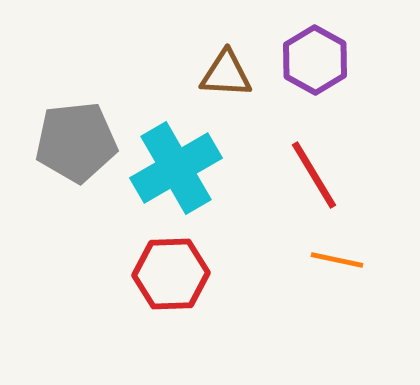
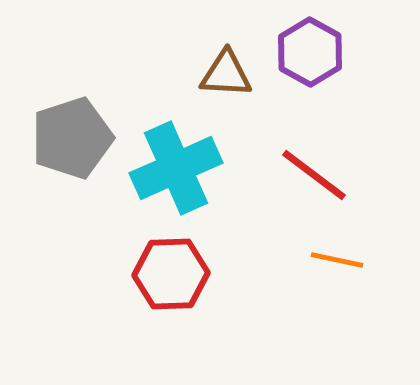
purple hexagon: moved 5 px left, 8 px up
gray pentagon: moved 4 px left, 4 px up; rotated 12 degrees counterclockwise
cyan cross: rotated 6 degrees clockwise
red line: rotated 22 degrees counterclockwise
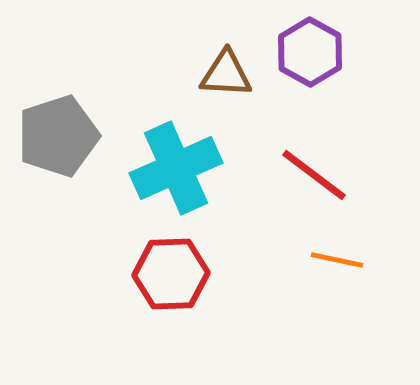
gray pentagon: moved 14 px left, 2 px up
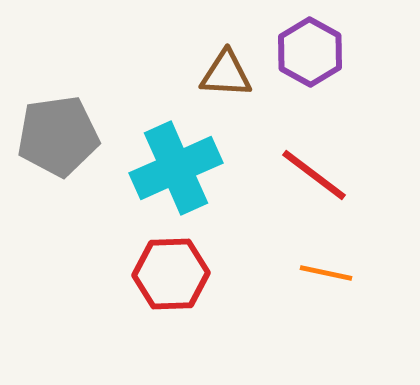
gray pentagon: rotated 10 degrees clockwise
orange line: moved 11 px left, 13 px down
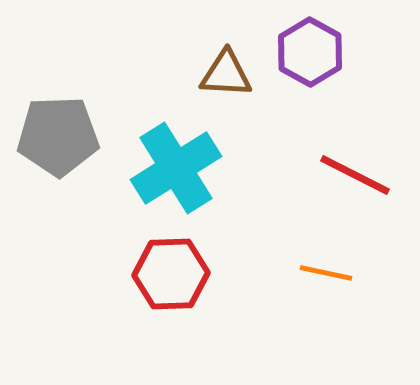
gray pentagon: rotated 6 degrees clockwise
cyan cross: rotated 8 degrees counterclockwise
red line: moved 41 px right; rotated 10 degrees counterclockwise
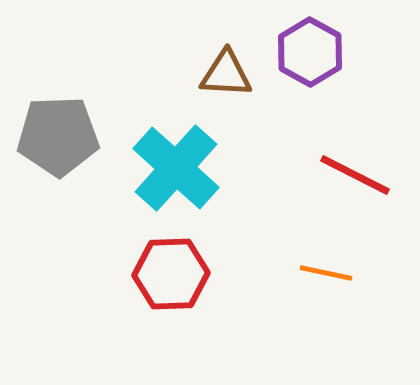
cyan cross: rotated 16 degrees counterclockwise
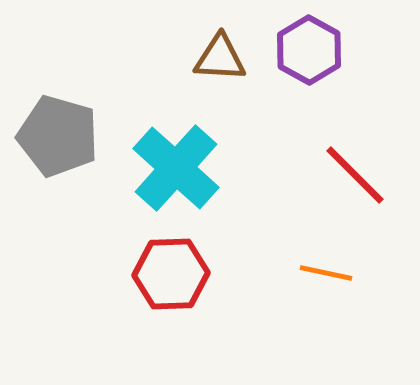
purple hexagon: moved 1 px left, 2 px up
brown triangle: moved 6 px left, 16 px up
gray pentagon: rotated 18 degrees clockwise
red line: rotated 18 degrees clockwise
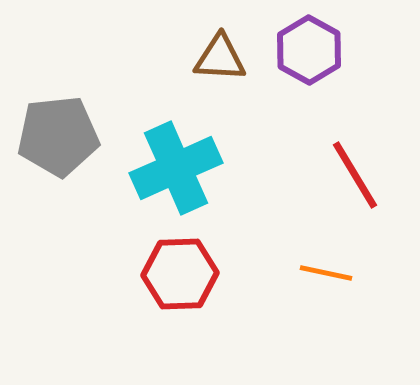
gray pentagon: rotated 22 degrees counterclockwise
cyan cross: rotated 24 degrees clockwise
red line: rotated 14 degrees clockwise
red hexagon: moved 9 px right
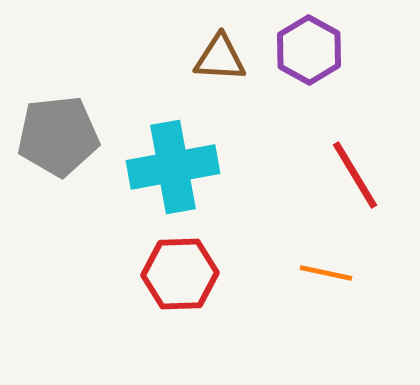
cyan cross: moved 3 px left, 1 px up; rotated 14 degrees clockwise
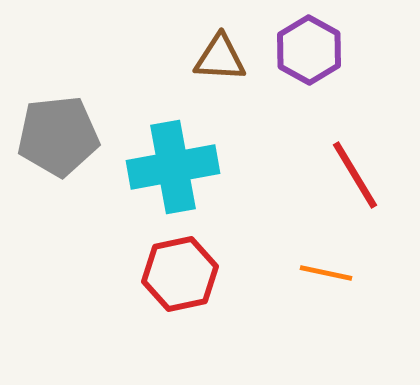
red hexagon: rotated 10 degrees counterclockwise
